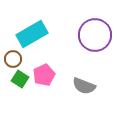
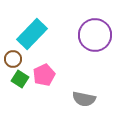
cyan rectangle: rotated 16 degrees counterclockwise
gray semicircle: moved 13 px down; rotated 10 degrees counterclockwise
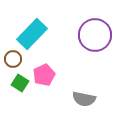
green square: moved 4 px down
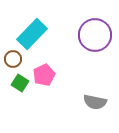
gray semicircle: moved 11 px right, 3 px down
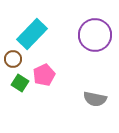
gray semicircle: moved 3 px up
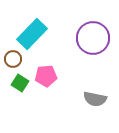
purple circle: moved 2 px left, 3 px down
pink pentagon: moved 2 px right, 1 px down; rotated 20 degrees clockwise
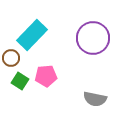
cyan rectangle: moved 1 px down
brown circle: moved 2 px left, 1 px up
green square: moved 2 px up
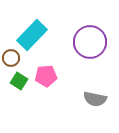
purple circle: moved 3 px left, 4 px down
green square: moved 1 px left
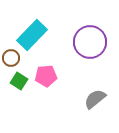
gray semicircle: rotated 130 degrees clockwise
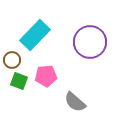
cyan rectangle: moved 3 px right
brown circle: moved 1 px right, 2 px down
green square: rotated 12 degrees counterclockwise
gray semicircle: moved 20 px left, 3 px down; rotated 100 degrees counterclockwise
